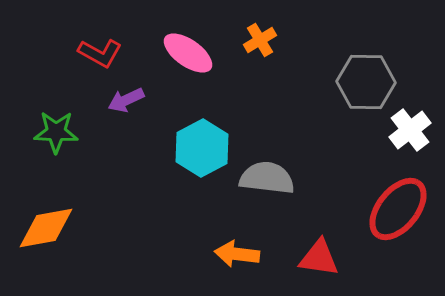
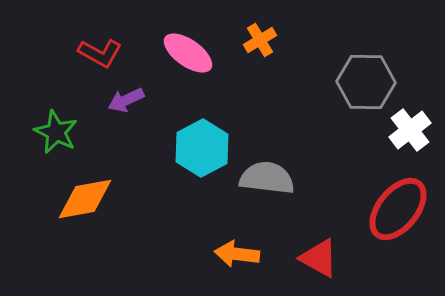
green star: rotated 24 degrees clockwise
orange diamond: moved 39 px right, 29 px up
red triangle: rotated 21 degrees clockwise
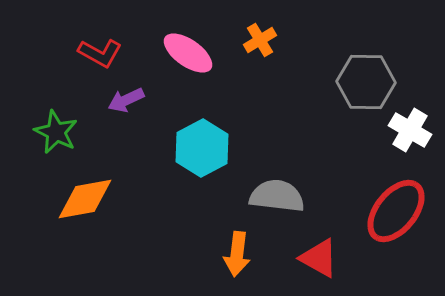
white cross: rotated 21 degrees counterclockwise
gray semicircle: moved 10 px right, 18 px down
red ellipse: moved 2 px left, 2 px down
orange arrow: rotated 90 degrees counterclockwise
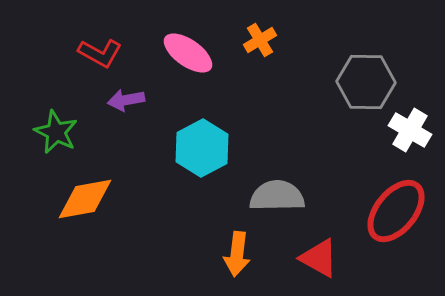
purple arrow: rotated 15 degrees clockwise
gray semicircle: rotated 8 degrees counterclockwise
